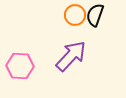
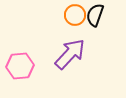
purple arrow: moved 1 px left, 2 px up
pink hexagon: rotated 8 degrees counterclockwise
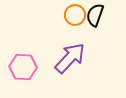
purple arrow: moved 4 px down
pink hexagon: moved 3 px right, 1 px down; rotated 8 degrees clockwise
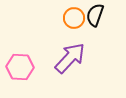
orange circle: moved 1 px left, 3 px down
pink hexagon: moved 3 px left
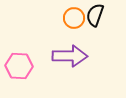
purple arrow: moved 2 px up; rotated 48 degrees clockwise
pink hexagon: moved 1 px left, 1 px up
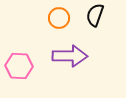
orange circle: moved 15 px left
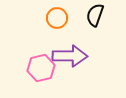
orange circle: moved 2 px left
pink hexagon: moved 22 px right, 2 px down; rotated 16 degrees counterclockwise
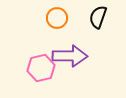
black semicircle: moved 3 px right, 2 px down
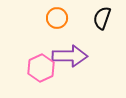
black semicircle: moved 4 px right, 1 px down
pink hexagon: rotated 12 degrees counterclockwise
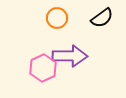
black semicircle: rotated 145 degrees counterclockwise
pink hexagon: moved 2 px right
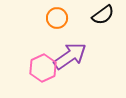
black semicircle: moved 1 px right, 3 px up
purple arrow: rotated 36 degrees counterclockwise
